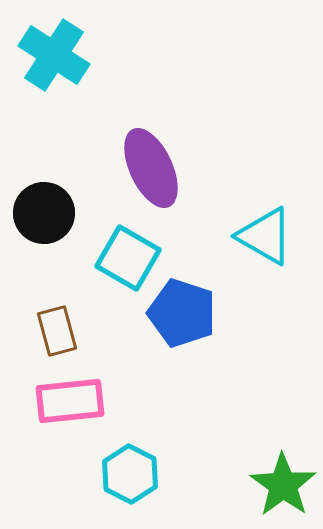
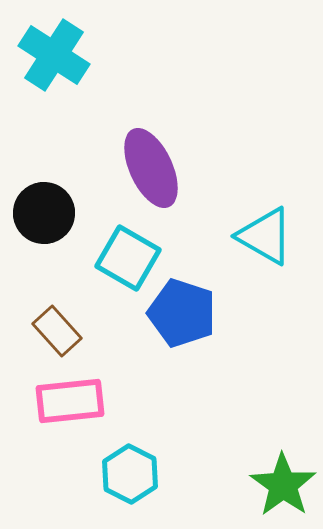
brown rectangle: rotated 27 degrees counterclockwise
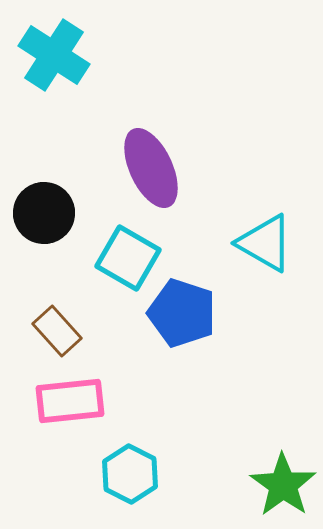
cyan triangle: moved 7 px down
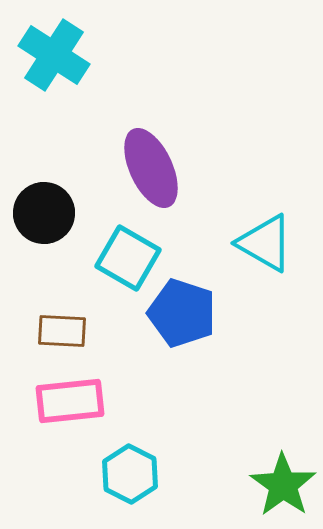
brown rectangle: moved 5 px right; rotated 45 degrees counterclockwise
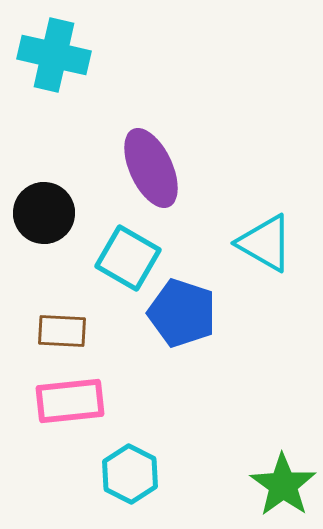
cyan cross: rotated 20 degrees counterclockwise
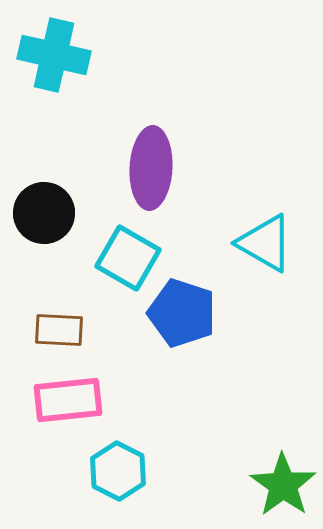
purple ellipse: rotated 28 degrees clockwise
brown rectangle: moved 3 px left, 1 px up
pink rectangle: moved 2 px left, 1 px up
cyan hexagon: moved 12 px left, 3 px up
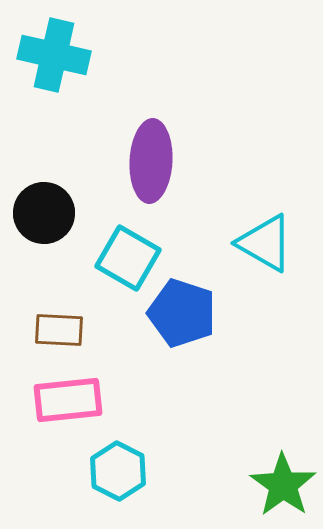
purple ellipse: moved 7 px up
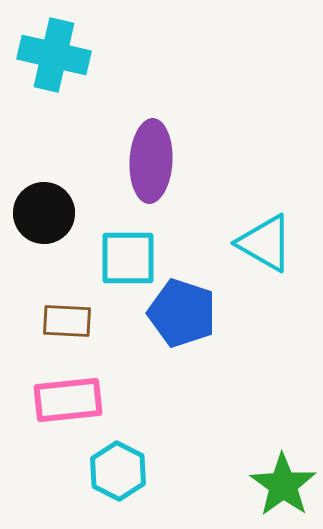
cyan square: rotated 30 degrees counterclockwise
brown rectangle: moved 8 px right, 9 px up
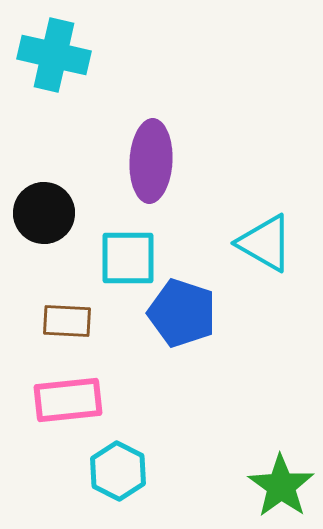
green star: moved 2 px left, 1 px down
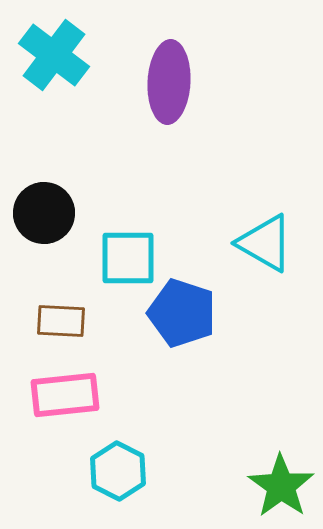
cyan cross: rotated 24 degrees clockwise
purple ellipse: moved 18 px right, 79 px up
brown rectangle: moved 6 px left
pink rectangle: moved 3 px left, 5 px up
